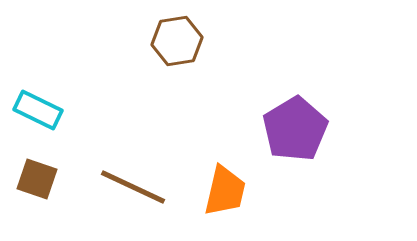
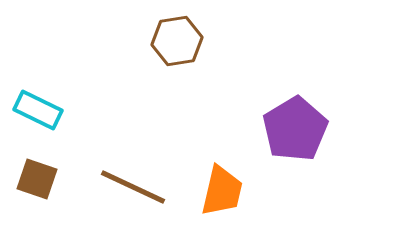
orange trapezoid: moved 3 px left
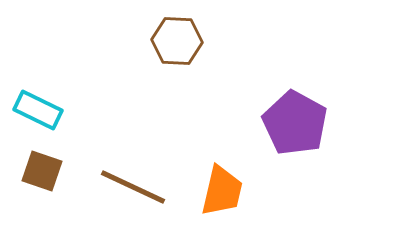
brown hexagon: rotated 12 degrees clockwise
purple pentagon: moved 6 px up; rotated 12 degrees counterclockwise
brown square: moved 5 px right, 8 px up
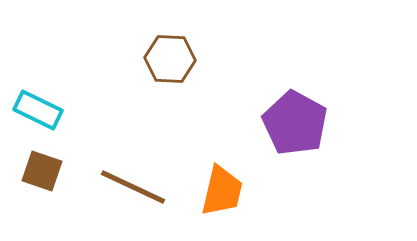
brown hexagon: moved 7 px left, 18 px down
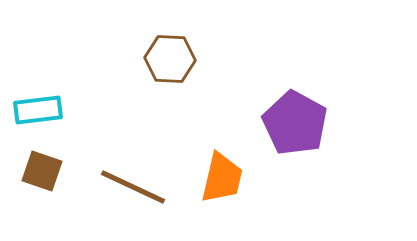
cyan rectangle: rotated 33 degrees counterclockwise
orange trapezoid: moved 13 px up
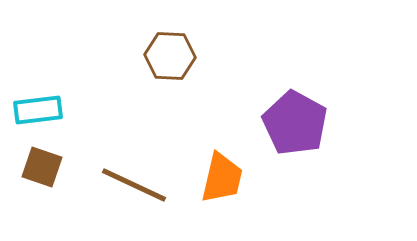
brown hexagon: moved 3 px up
brown square: moved 4 px up
brown line: moved 1 px right, 2 px up
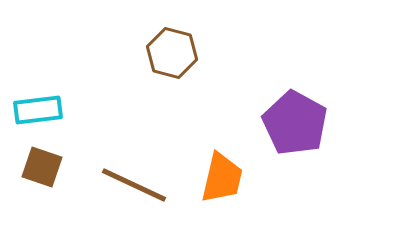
brown hexagon: moved 2 px right, 3 px up; rotated 12 degrees clockwise
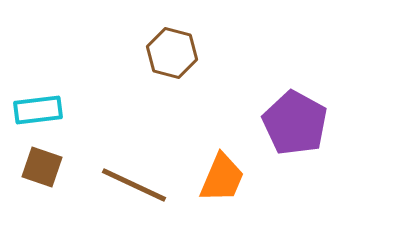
orange trapezoid: rotated 10 degrees clockwise
